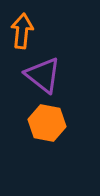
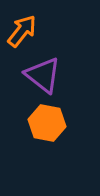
orange arrow: rotated 32 degrees clockwise
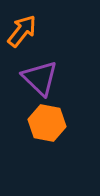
purple triangle: moved 3 px left, 3 px down; rotated 6 degrees clockwise
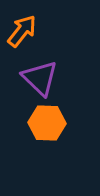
orange hexagon: rotated 9 degrees counterclockwise
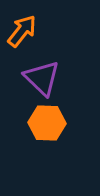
purple triangle: moved 2 px right
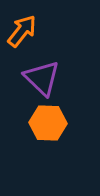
orange hexagon: moved 1 px right
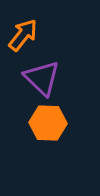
orange arrow: moved 1 px right, 4 px down
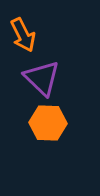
orange arrow: rotated 116 degrees clockwise
